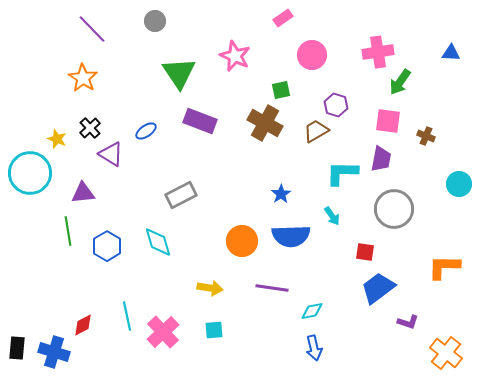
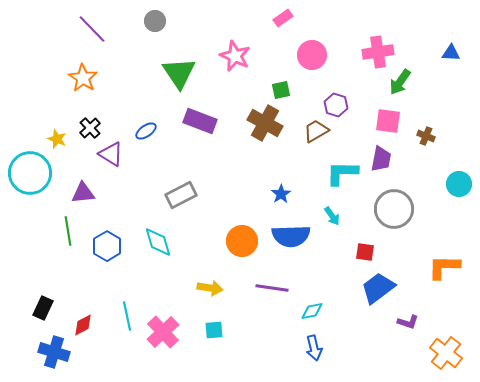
black rectangle at (17, 348): moved 26 px right, 40 px up; rotated 20 degrees clockwise
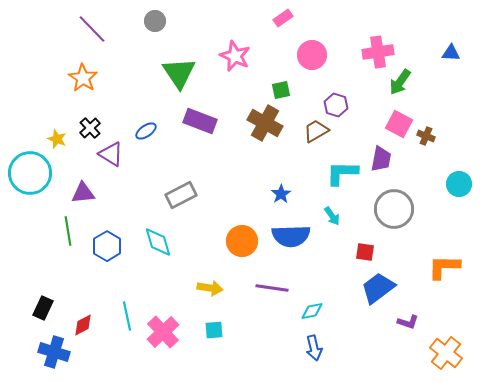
pink square at (388, 121): moved 11 px right, 3 px down; rotated 20 degrees clockwise
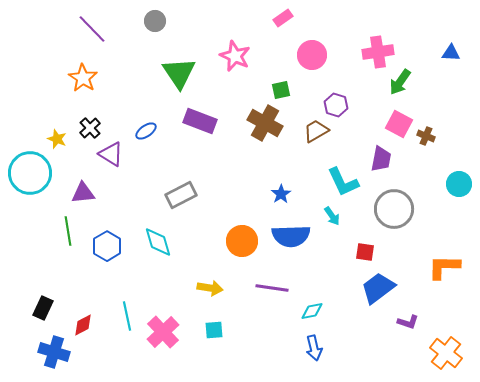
cyan L-shape at (342, 173): moved 1 px right, 9 px down; rotated 116 degrees counterclockwise
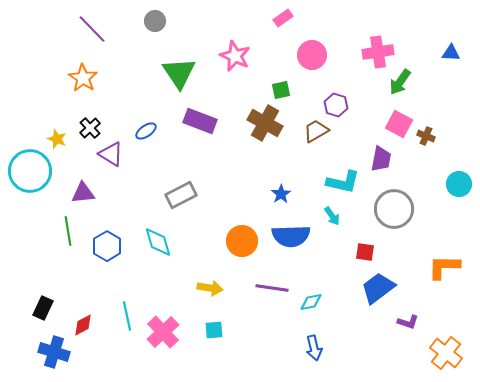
cyan circle at (30, 173): moved 2 px up
cyan L-shape at (343, 182): rotated 52 degrees counterclockwise
cyan diamond at (312, 311): moved 1 px left, 9 px up
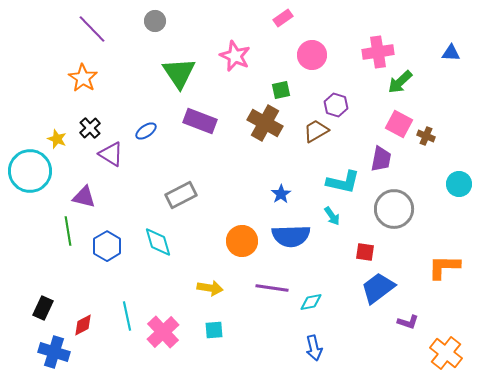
green arrow at (400, 82): rotated 12 degrees clockwise
purple triangle at (83, 193): moved 1 px right, 4 px down; rotated 20 degrees clockwise
